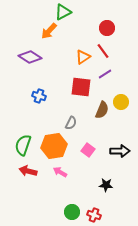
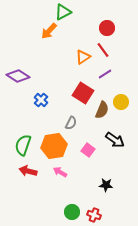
red line: moved 1 px up
purple diamond: moved 12 px left, 19 px down
red square: moved 2 px right, 6 px down; rotated 25 degrees clockwise
blue cross: moved 2 px right, 4 px down; rotated 24 degrees clockwise
black arrow: moved 5 px left, 11 px up; rotated 36 degrees clockwise
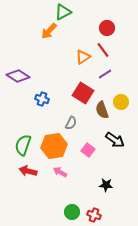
blue cross: moved 1 px right, 1 px up; rotated 24 degrees counterclockwise
brown semicircle: rotated 138 degrees clockwise
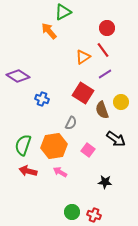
orange arrow: rotated 96 degrees clockwise
black arrow: moved 1 px right, 1 px up
black star: moved 1 px left, 3 px up
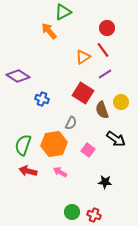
orange hexagon: moved 2 px up
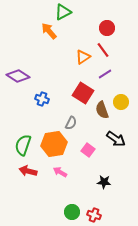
black star: moved 1 px left
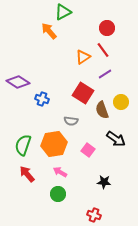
purple diamond: moved 6 px down
gray semicircle: moved 2 px up; rotated 72 degrees clockwise
red arrow: moved 1 px left, 3 px down; rotated 36 degrees clockwise
green circle: moved 14 px left, 18 px up
